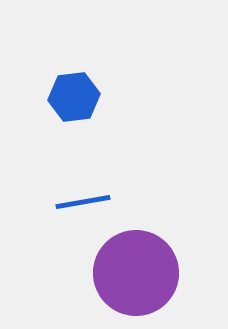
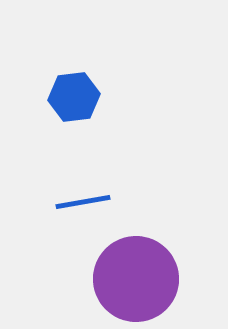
purple circle: moved 6 px down
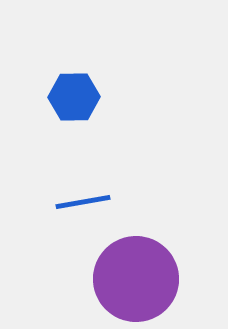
blue hexagon: rotated 6 degrees clockwise
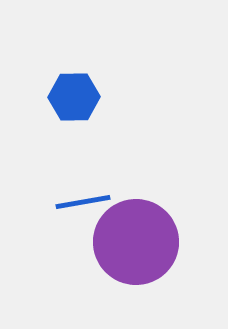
purple circle: moved 37 px up
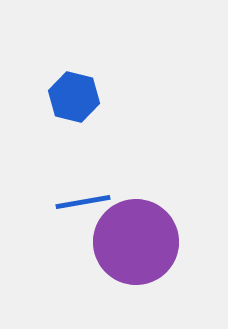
blue hexagon: rotated 15 degrees clockwise
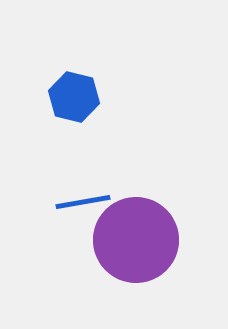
purple circle: moved 2 px up
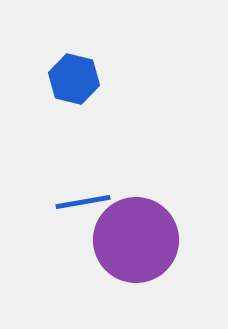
blue hexagon: moved 18 px up
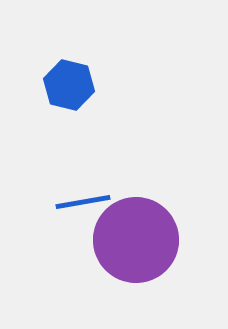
blue hexagon: moved 5 px left, 6 px down
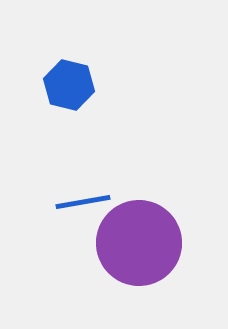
purple circle: moved 3 px right, 3 px down
